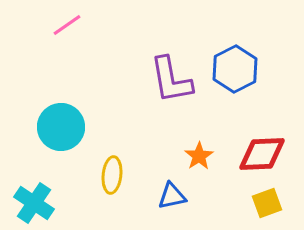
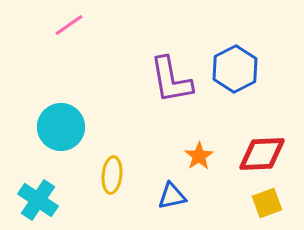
pink line: moved 2 px right
cyan cross: moved 4 px right, 3 px up
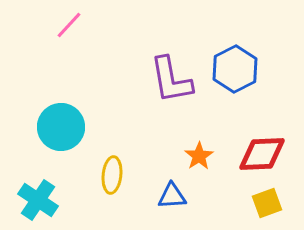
pink line: rotated 12 degrees counterclockwise
blue triangle: rotated 8 degrees clockwise
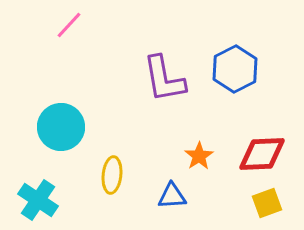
purple L-shape: moved 7 px left, 1 px up
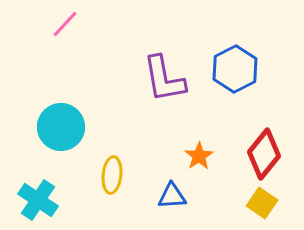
pink line: moved 4 px left, 1 px up
red diamond: moved 2 px right; rotated 48 degrees counterclockwise
yellow square: moved 5 px left; rotated 36 degrees counterclockwise
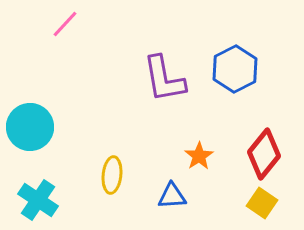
cyan circle: moved 31 px left
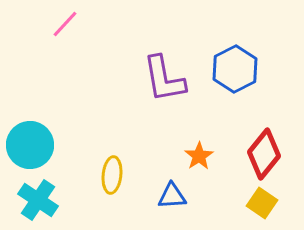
cyan circle: moved 18 px down
